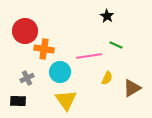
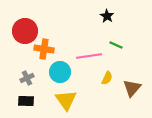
brown triangle: rotated 18 degrees counterclockwise
black rectangle: moved 8 px right
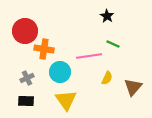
green line: moved 3 px left, 1 px up
brown triangle: moved 1 px right, 1 px up
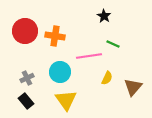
black star: moved 3 px left
orange cross: moved 11 px right, 13 px up
black rectangle: rotated 49 degrees clockwise
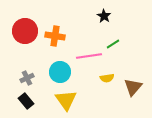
green line: rotated 56 degrees counterclockwise
yellow semicircle: rotated 56 degrees clockwise
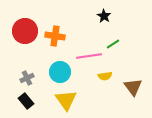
yellow semicircle: moved 2 px left, 2 px up
brown triangle: rotated 18 degrees counterclockwise
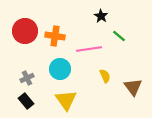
black star: moved 3 px left
green line: moved 6 px right, 8 px up; rotated 72 degrees clockwise
pink line: moved 7 px up
cyan circle: moved 3 px up
yellow semicircle: rotated 104 degrees counterclockwise
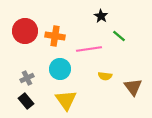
yellow semicircle: rotated 120 degrees clockwise
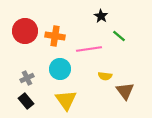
brown triangle: moved 8 px left, 4 px down
